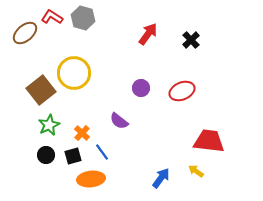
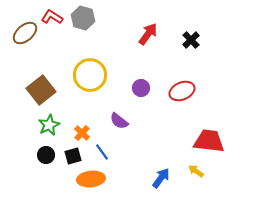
yellow circle: moved 16 px right, 2 px down
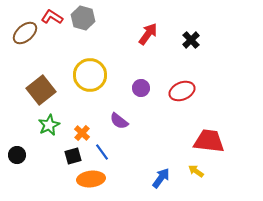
black circle: moved 29 px left
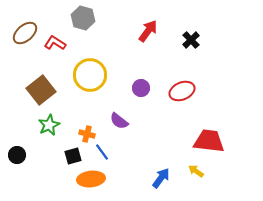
red L-shape: moved 3 px right, 26 px down
red arrow: moved 3 px up
orange cross: moved 5 px right, 1 px down; rotated 28 degrees counterclockwise
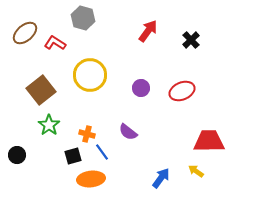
purple semicircle: moved 9 px right, 11 px down
green star: rotated 10 degrees counterclockwise
red trapezoid: rotated 8 degrees counterclockwise
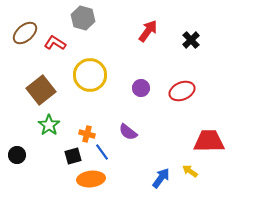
yellow arrow: moved 6 px left
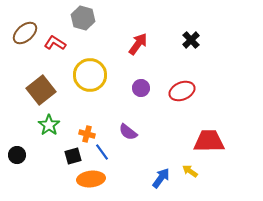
red arrow: moved 10 px left, 13 px down
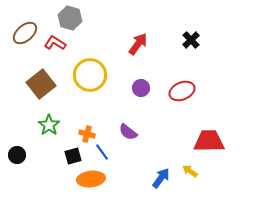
gray hexagon: moved 13 px left
brown square: moved 6 px up
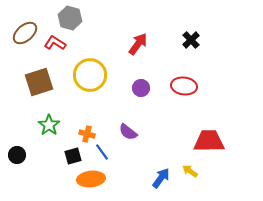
brown square: moved 2 px left, 2 px up; rotated 20 degrees clockwise
red ellipse: moved 2 px right, 5 px up; rotated 30 degrees clockwise
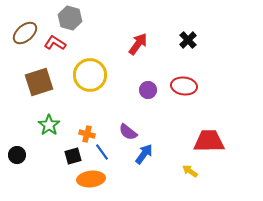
black cross: moved 3 px left
purple circle: moved 7 px right, 2 px down
blue arrow: moved 17 px left, 24 px up
